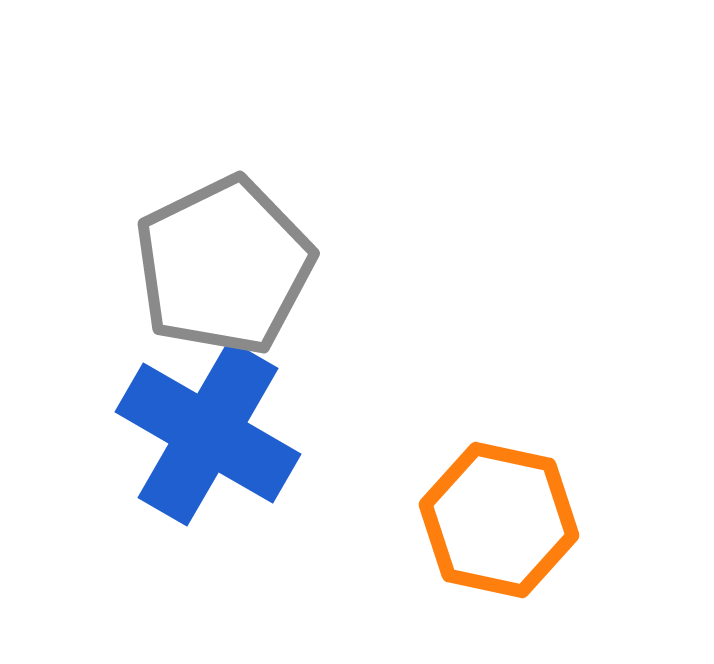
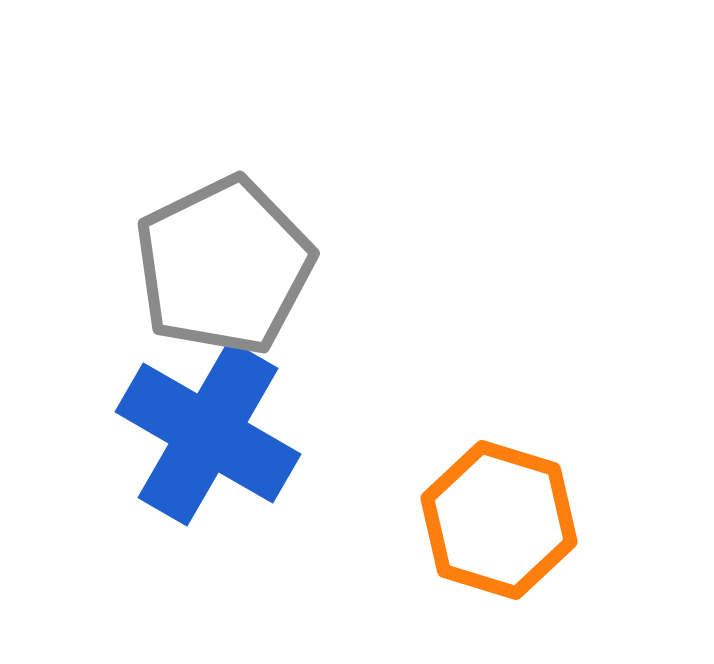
orange hexagon: rotated 5 degrees clockwise
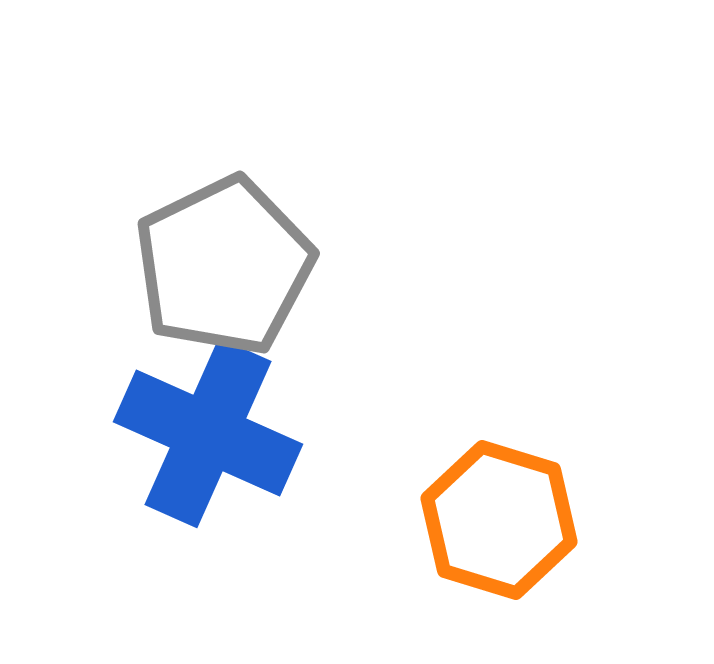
blue cross: rotated 6 degrees counterclockwise
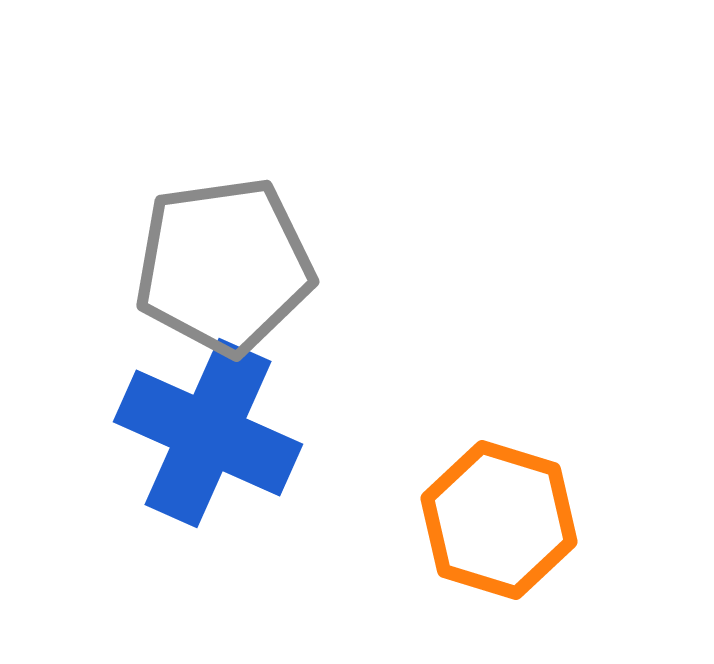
gray pentagon: rotated 18 degrees clockwise
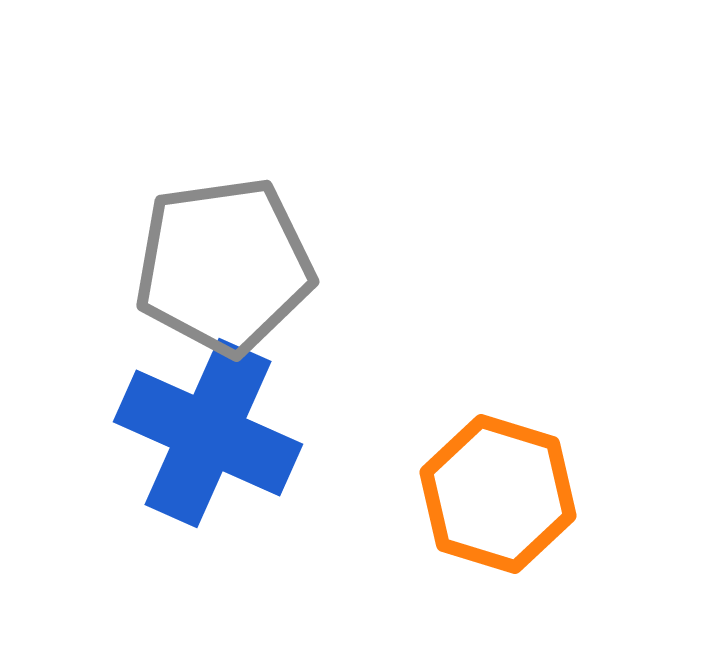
orange hexagon: moved 1 px left, 26 px up
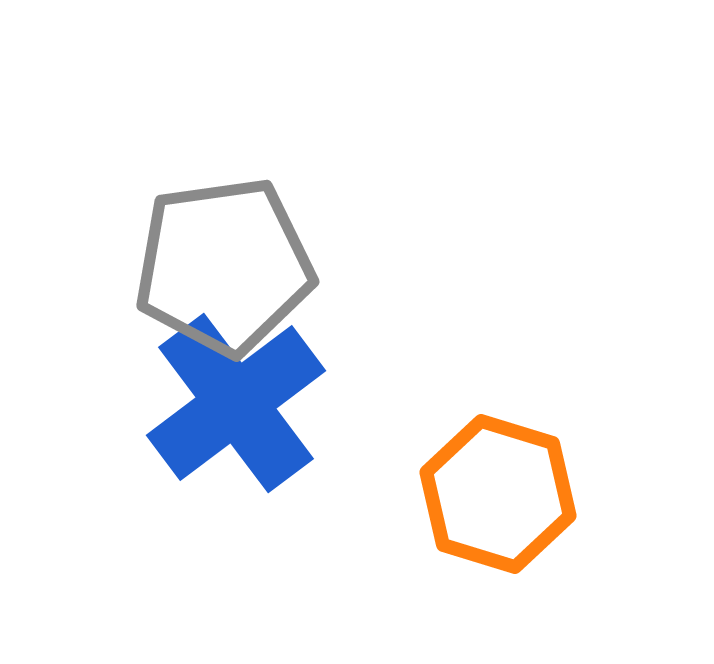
blue cross: moved 28 px right, 30 px up; rotated 29 degrees clockwise
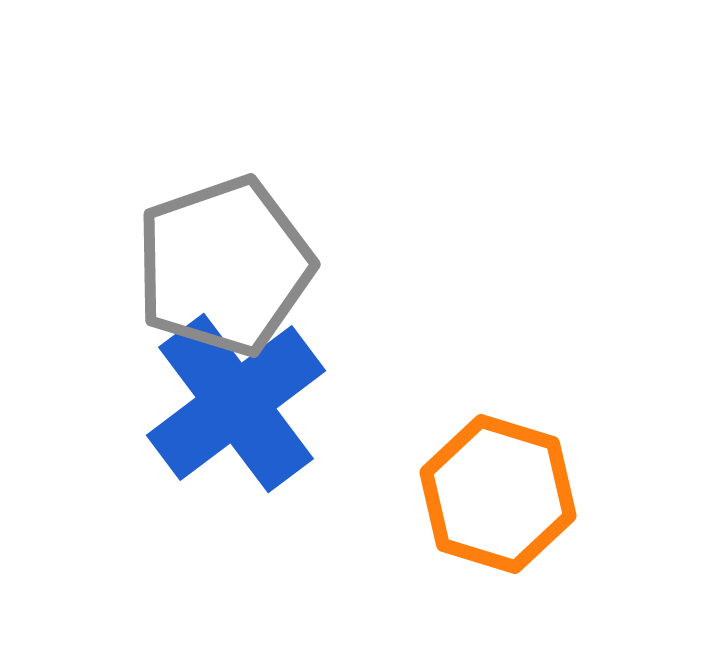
gray pentagon: rotated 11 degrees counterclockwise
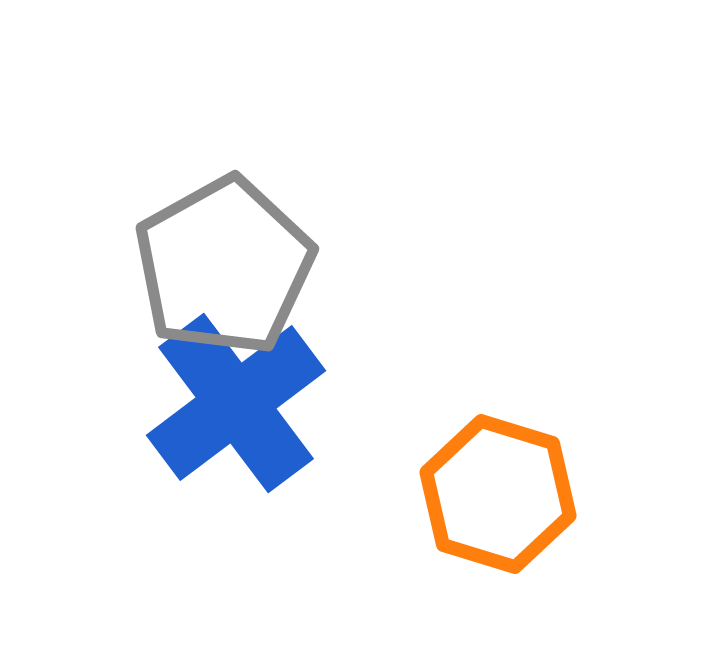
gray pentagon: rotated 10 degrees counterclockwise
